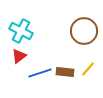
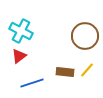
brown circle: moved 1 px right, 5 px down
yellow line: moved 1 px left, 1 px down
blue line: moved 8 px left, 10 px down
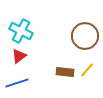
blue line: moved 15 px left
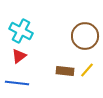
brown rectangle: moved 1 px up
blue line: rotated 25 degrees clockwise
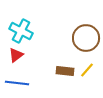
brown circle: moved 1 px right, 2 px down
red triangle: moved 3 px left, 1 px up
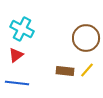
cyan cross: moved 1 px right, 2 px up
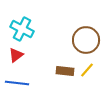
brown circle: moved 2 px down
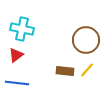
cyan cross: rotated 15 degrees counterclockwise
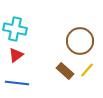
cyan cross: moved 7 px left
brown circle: moved 6 px left, 1 px down
brown rectangle: rotated 36 degrees clockwise
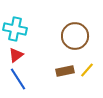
brown circle: moved 5 px left, 5 px up
brown rectangle: rotated 54 degrees counterclockwise
blue line: moved 1 px right, 4 px up; rotated 50 degrees clockwise
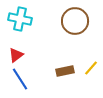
cyan cross: moved 5 px right, 10 px up
brown circle: moved 15 px up
yellow line: moved 4 px right, 2 px up
blue line: moved 2 px right
